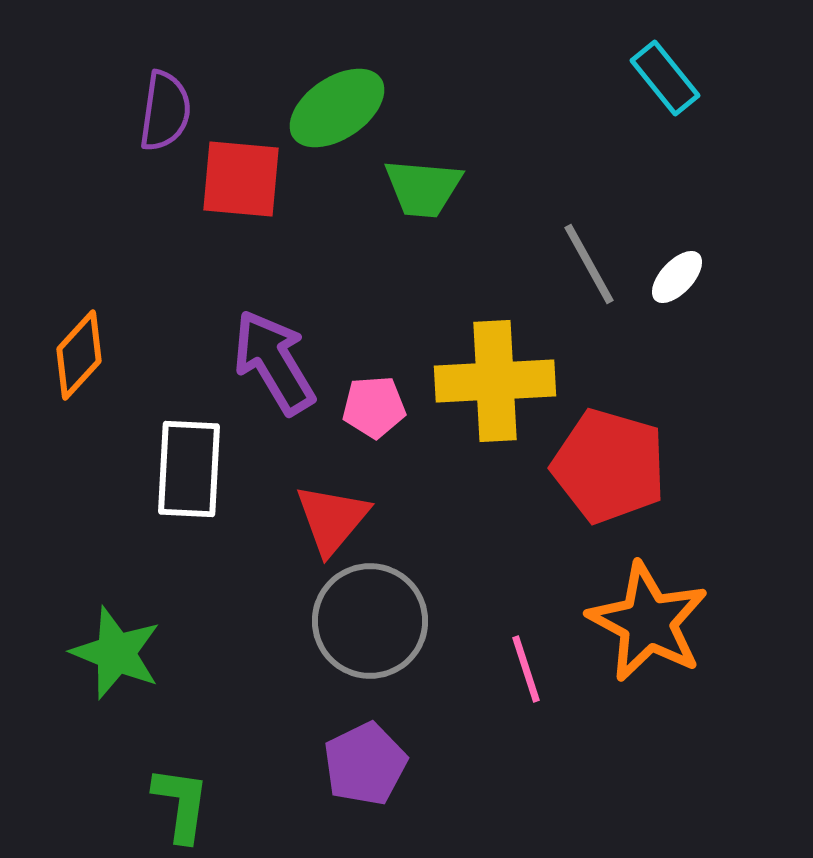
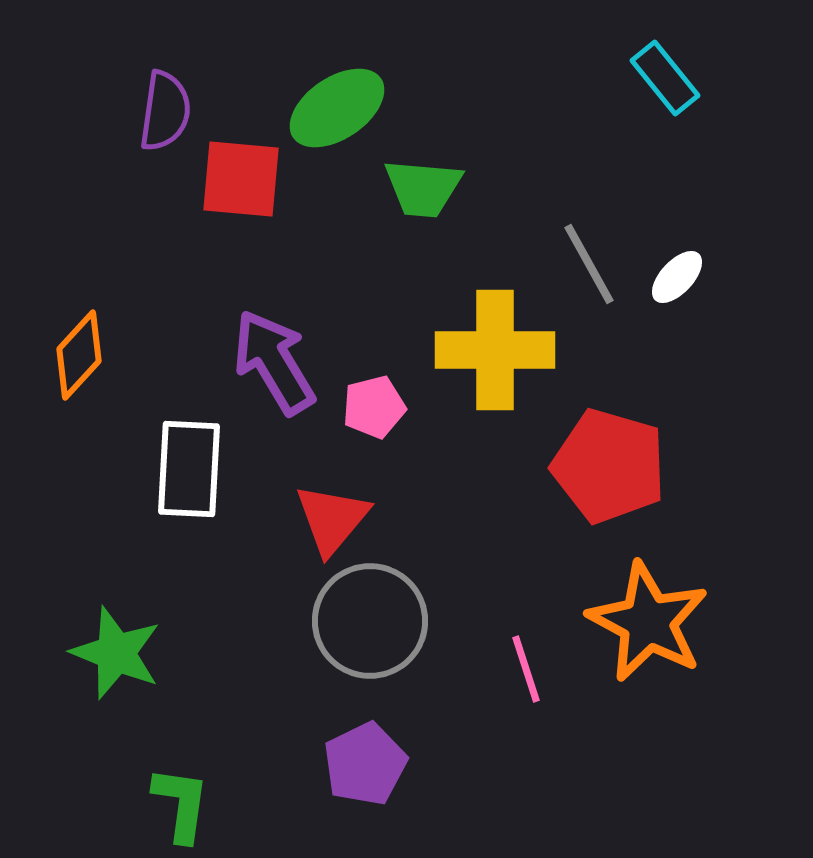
yellow cross: moved 31 px up; rotated 3 degrees clockwise
pink pentagon: rotated 10 degrees counterclockwise
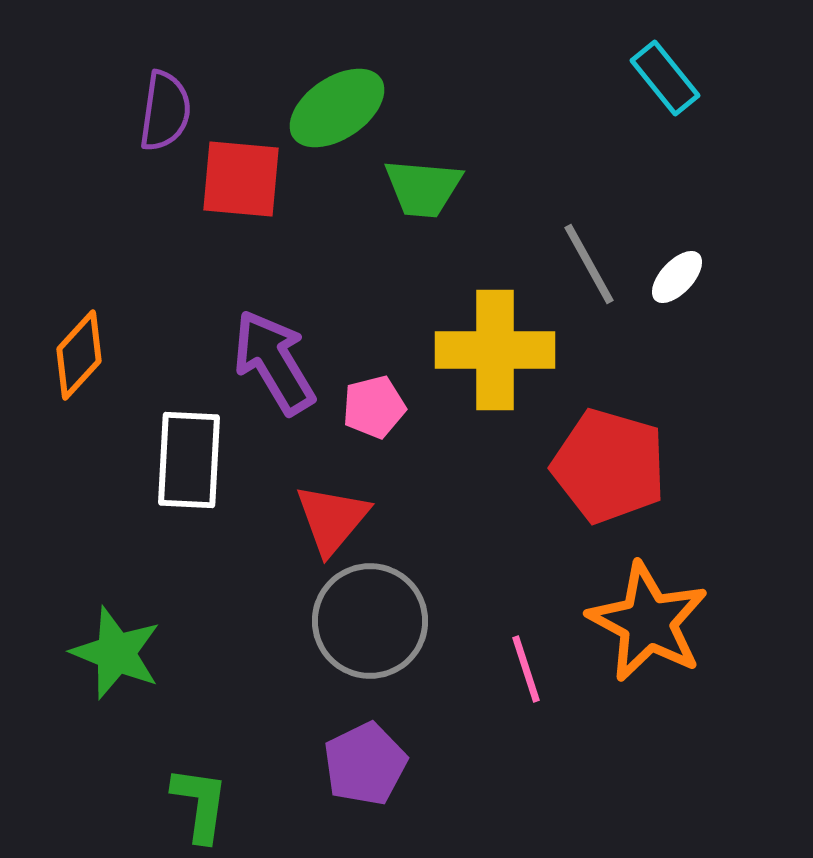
white rectangle: moved 9 px up
green L-shape: moved 19 px right
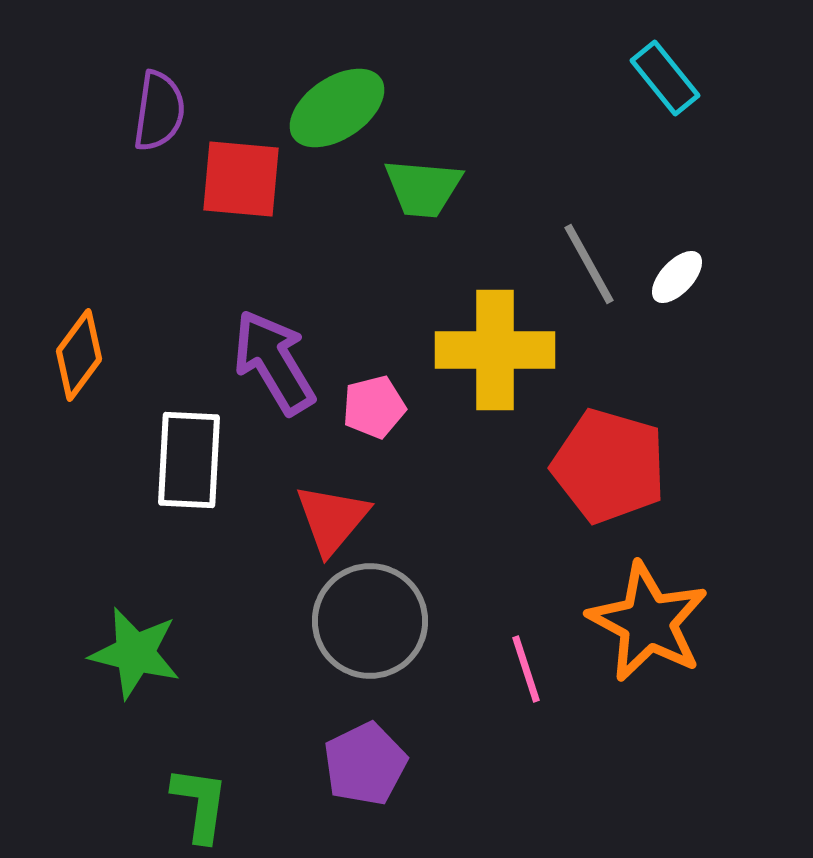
purple semicircle: moved 6 px left
orange diamond: rotated 6 degrees counterclockwise
green star: moved 19 px right; rotated 8 degrees counterclockwise
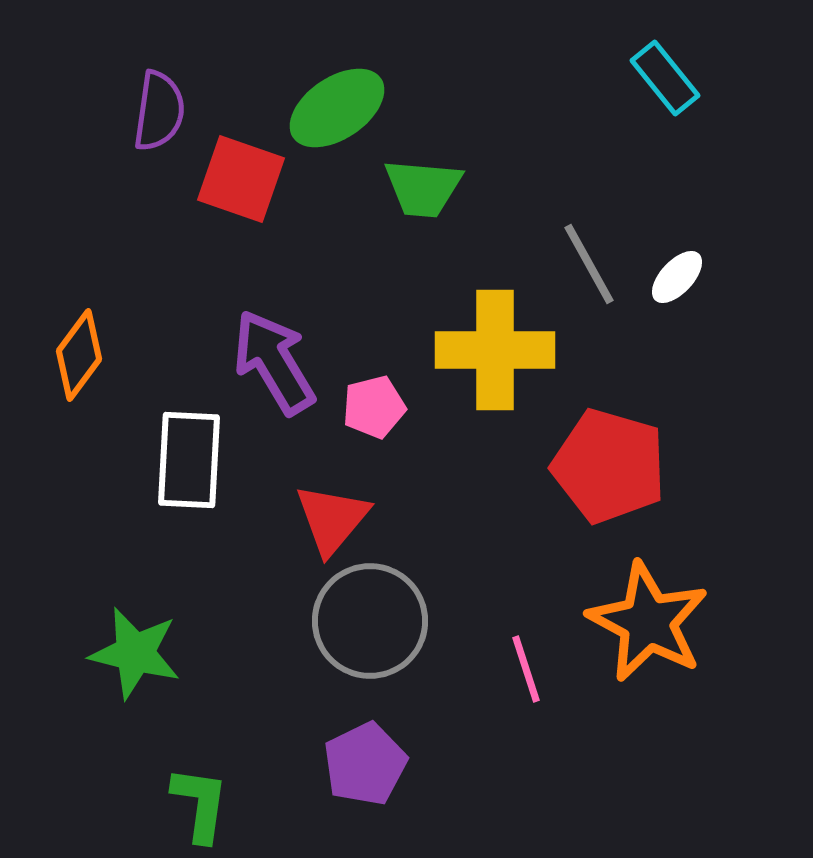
red square: rotated 14 degrees clockwise
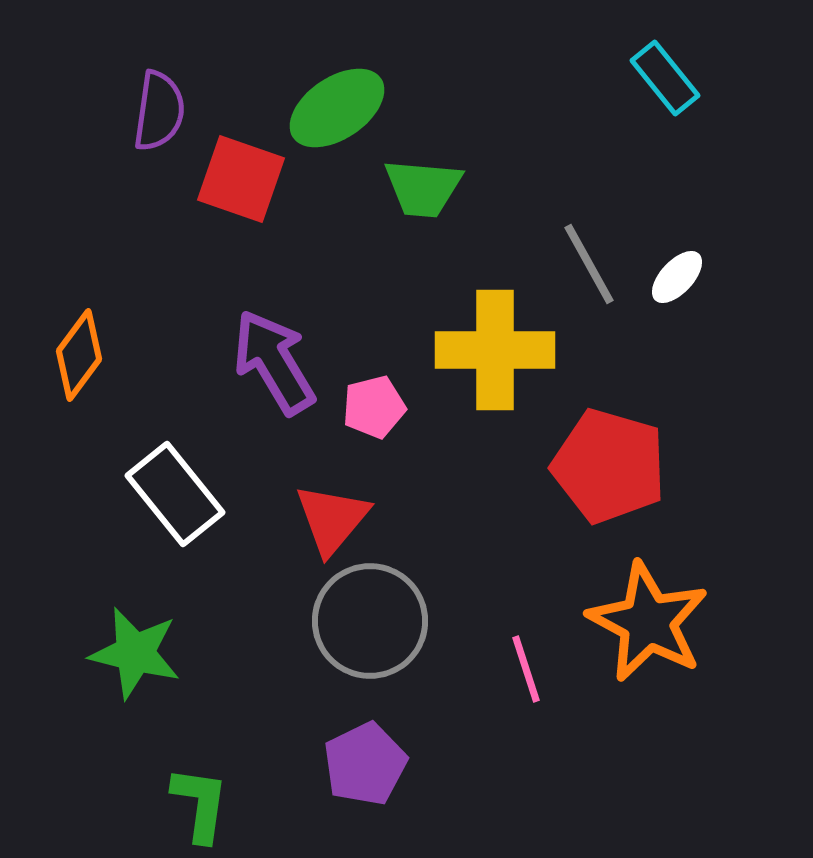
white rectangle: moved 14 px left, 34 px down; rotated 42 degrees counterclockwise
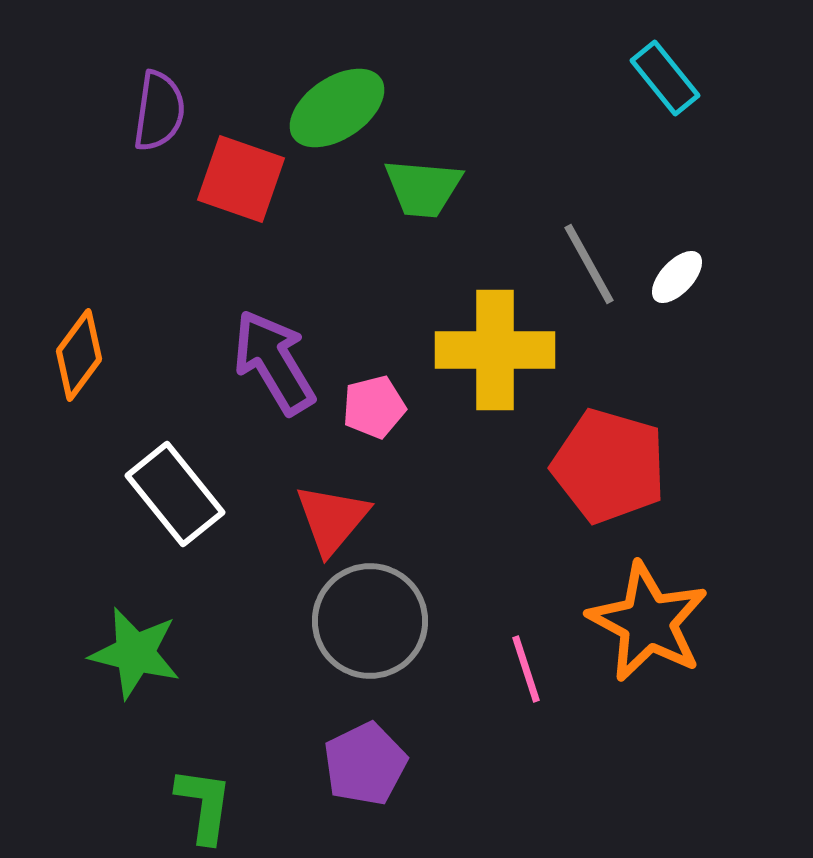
green L-shape: moved 4 px right, 1 px down
